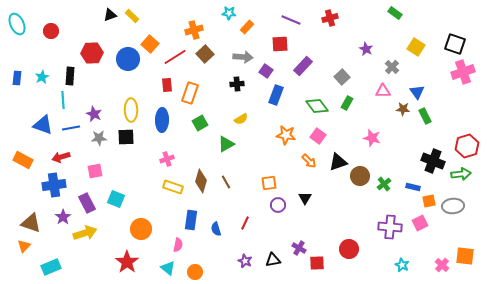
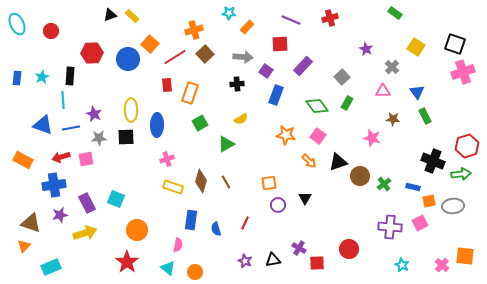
brown star at (403, 109): moved 10 px left, 10 px down
blue ellipse at (162, 120): moved 5 px left, 5 px down
pink square at (95, 171): moved 9 px left, 12 px up
purple star at (63, 217): moved 3 px left, 2 px up; rotated 21 degrees clockwise
orange circle at (141, 229): moved 4 px left, 1 px down
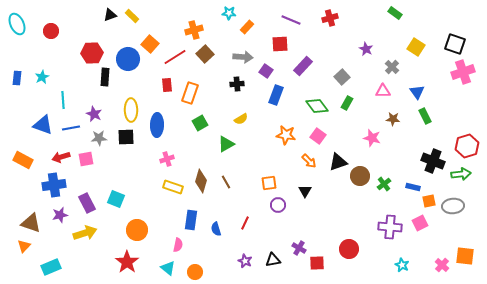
black rectangle at (70, 76): moved 35 px right, 1 px down
black triangle at (305, 198): moved 7 px up
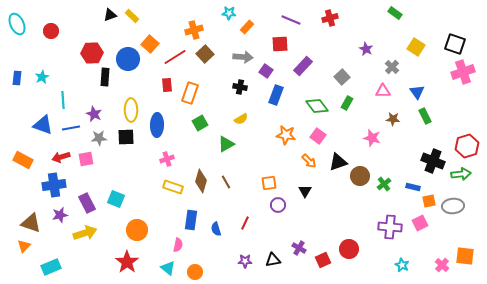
black cross at (237, 84): moved 3 px right, 3 px down; rotated 16 degrees clockwise
purple star at (245, 261): rotated 24 degrees counterclockwise
red square at (317, 263): moved 6 px right, 3 px up; rotated 21 degrees counterclockwise
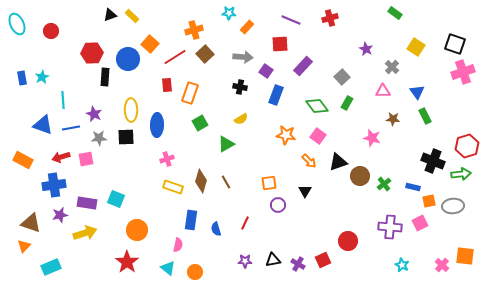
blue rectangle at (17, 78): moved 5 px right; rotated 16 degrees counterclockwise
purple rectangle at (87, 203): rotated 54 degrees counterclockwise
purple cross at (299, 248): moved 1 px left, 16 px down
red circle at (349, 249): moved 1 px left, 8 px up
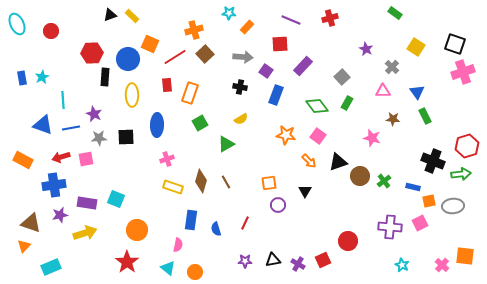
orange square at (150, 44): rotated 18 degrees counterclockwise
yellow ellipse at (131, 110): moved 1 px right, 15 px up
green cross at (384, 184): moved 3 px up
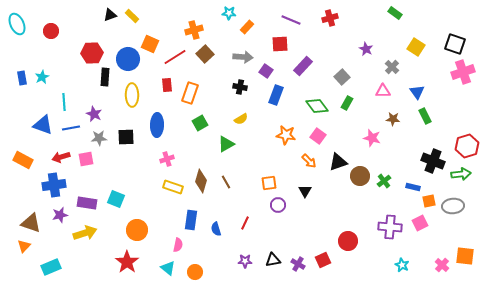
cyan line at (63, 100): moved 1 px right, 2 px down
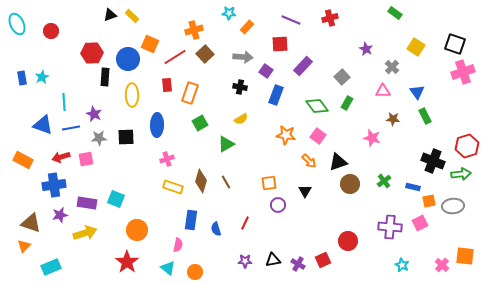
brown circle at (360, 176): moved 10 px left, 8 px down
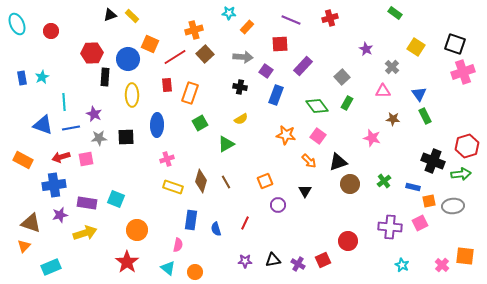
blue triangle at (417, 92): moved 2 px right, 2 px down
orange square at (269, 183): moved 4 px left, 2 px up; rotated 14 degrees counterclockwise
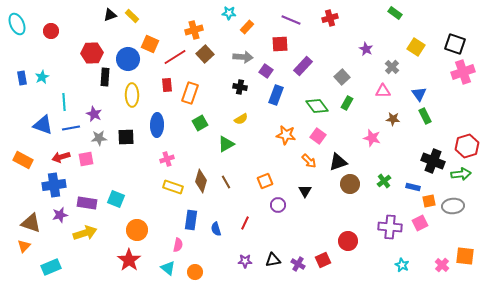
red star at (127, 262): moved 2 px right, 2 px up
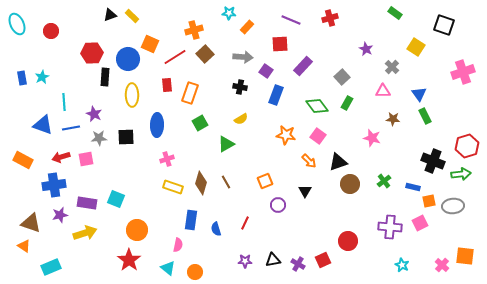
black square at (455, 44): moved 11 px left, 19 px up
brown diamond at (201, 181): moved 2 px down
orange triangle at (24, 246): rotated 40 degrees counterclockwise
